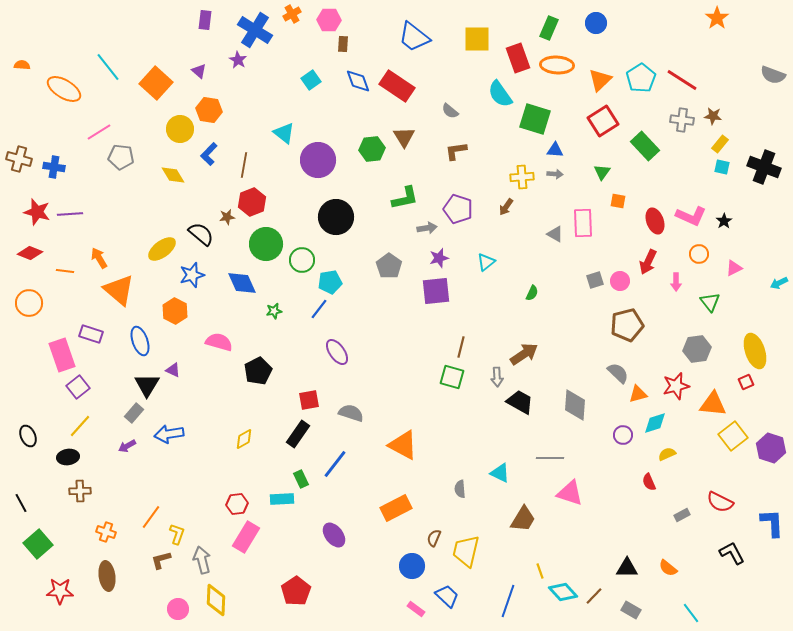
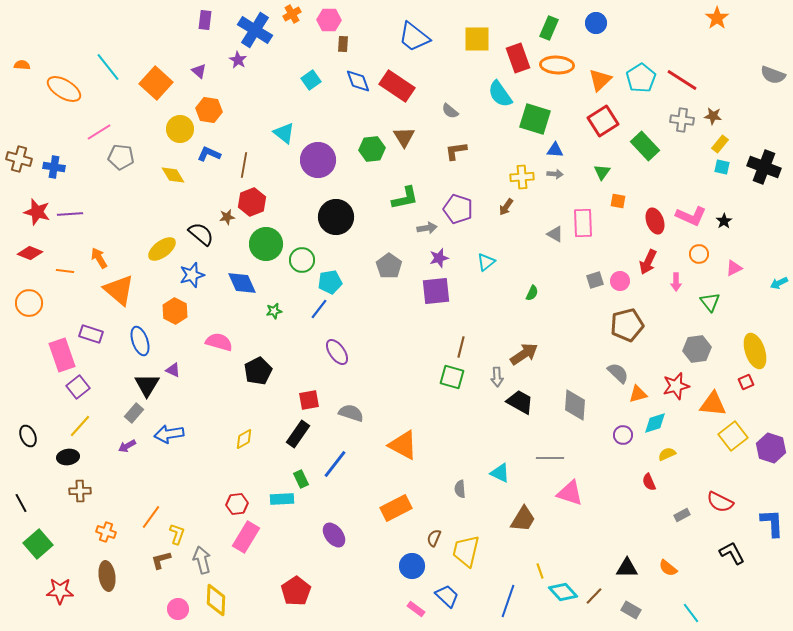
blue L-shape at (209, 154): rotated 70 degrees clockwise
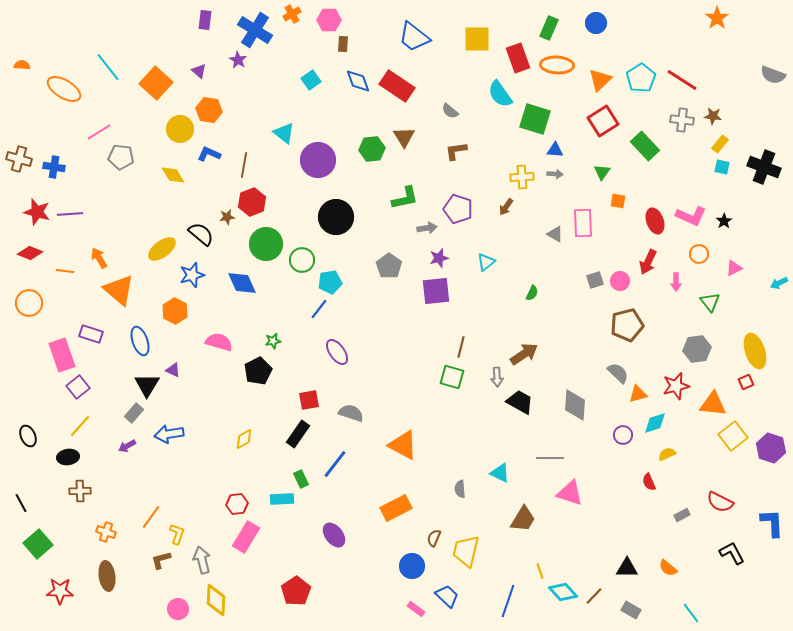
green star at (274, 311): moved 1 px left, 30 px down
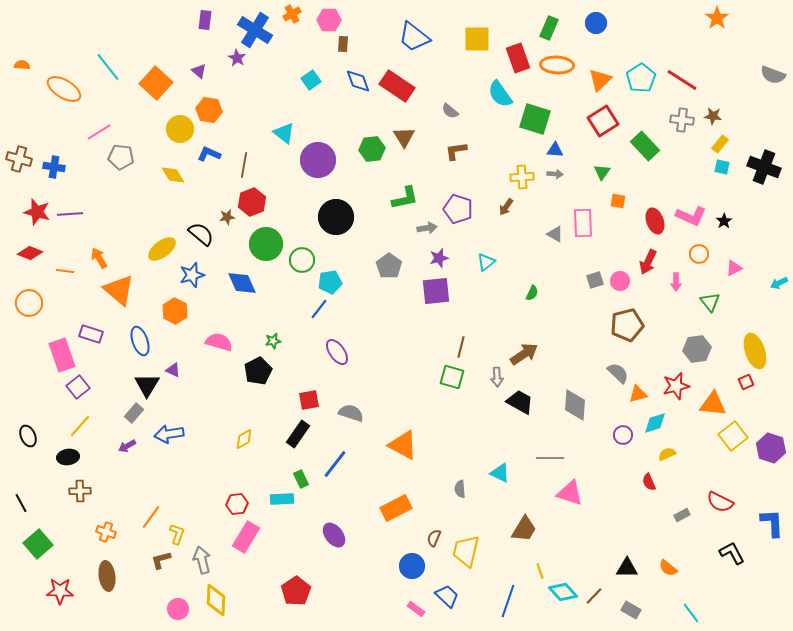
purple star at (238, 60): moved 1 px left, 2 px up
brown trapezoid at (523, 519): moved 1 px right, 10 px down
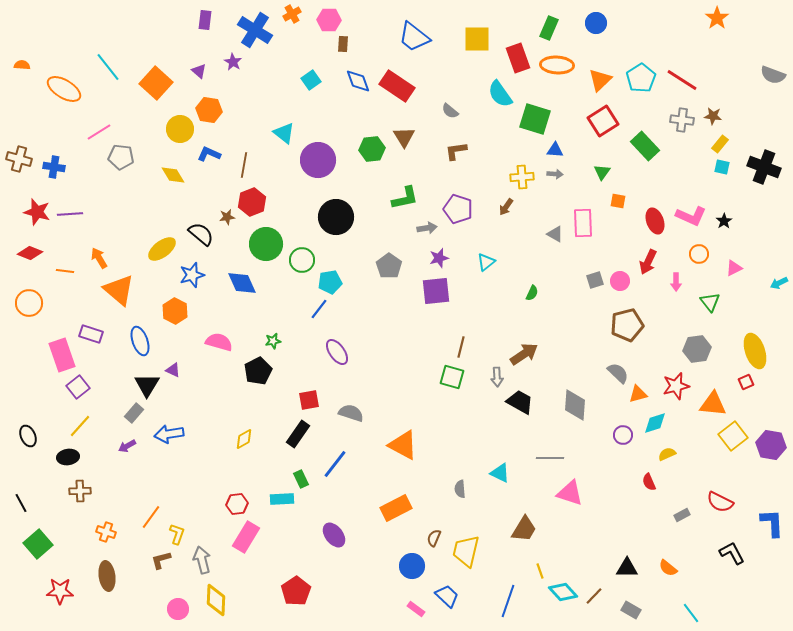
purple star at (237, 58): moved 4 px left, 4 px down
purple hexagon at (771, 448): moved 3 px up; rotated 8 degrees counterclockwise
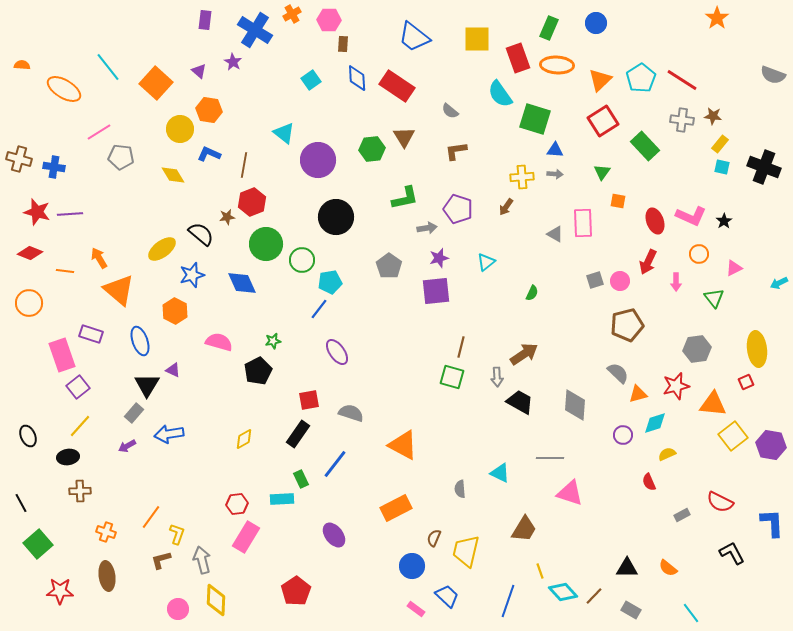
blue diamond at (358, 81): moved 1 px left, 3 px up; rotated 16 degrees clockwise
green triangle at (710, 302): moved 4 px right, 4 px up
yellow ellipse at (755, 351): moved 2 px right, 2 px up; rotated 12 degrees clockwise
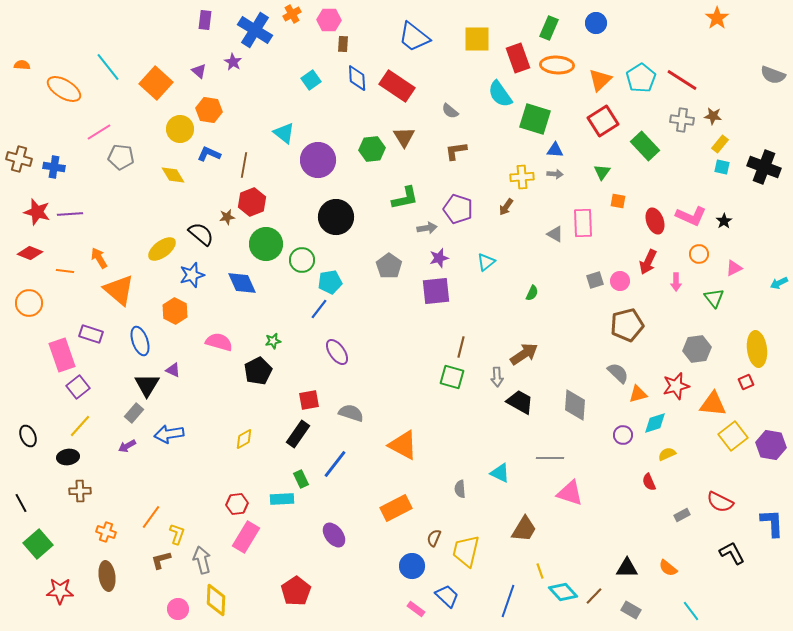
cyan line at (691, 613): moved 2 px up
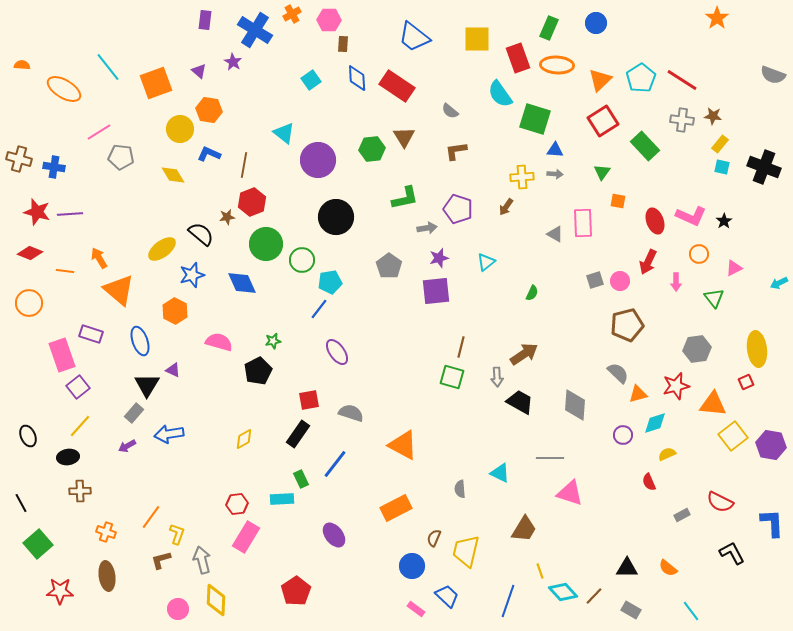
orange square at (156, 83): rotated 28 degrees clockwise
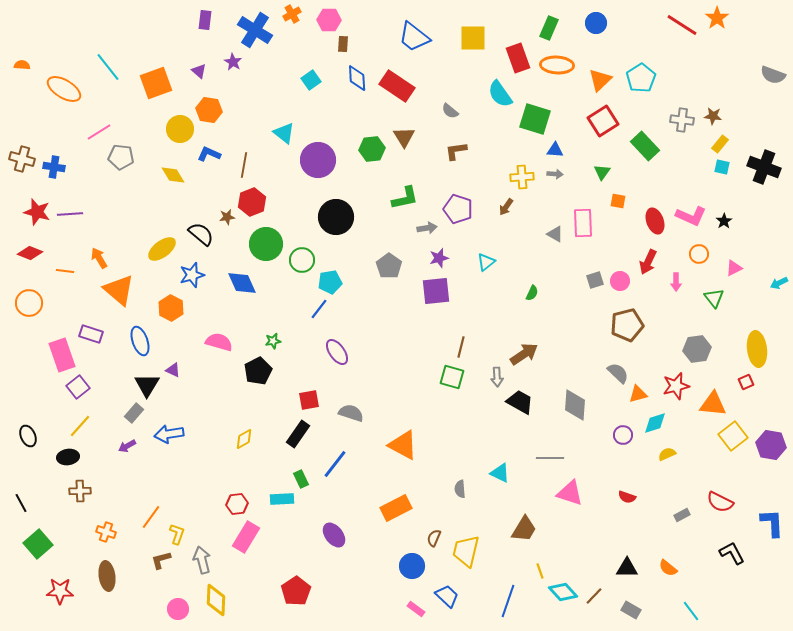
yellow square at (477, 39): moved 4 px left, 1 px up
red line at (682, 80): moved 55 px up
brown cross at (19, 159): moved 3 px right
orange hexagon at (175, 311): moved 4 px left, 3 px up
red semicircle at (649, 482): moved 22 px left, 15 px down; rotated 48 degrees counterclockwise
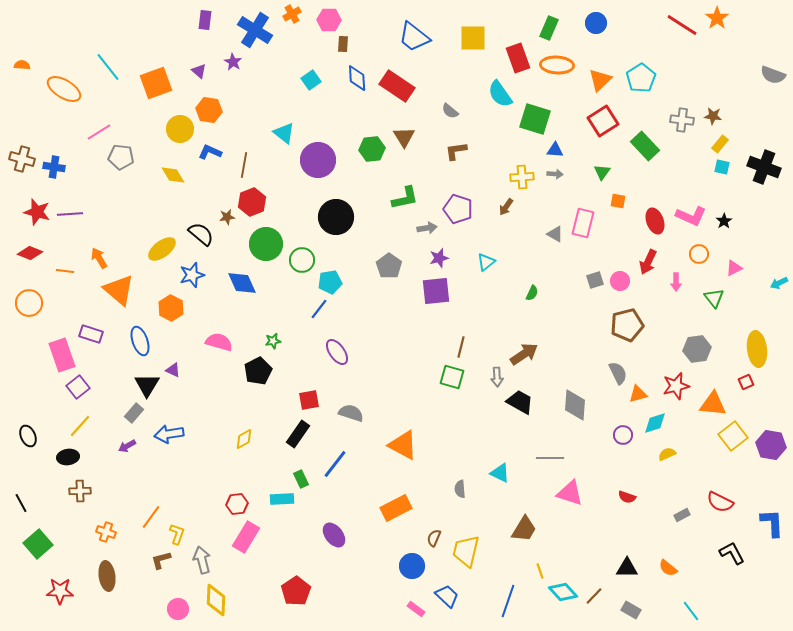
blue L-shape at (209, 154): moved 1 px right, 2 px up
pink rectangle at (583, 223): rotated 16 degrees clockwise
gray semicircle at (618, 373): rotated 20 degrees clockwise
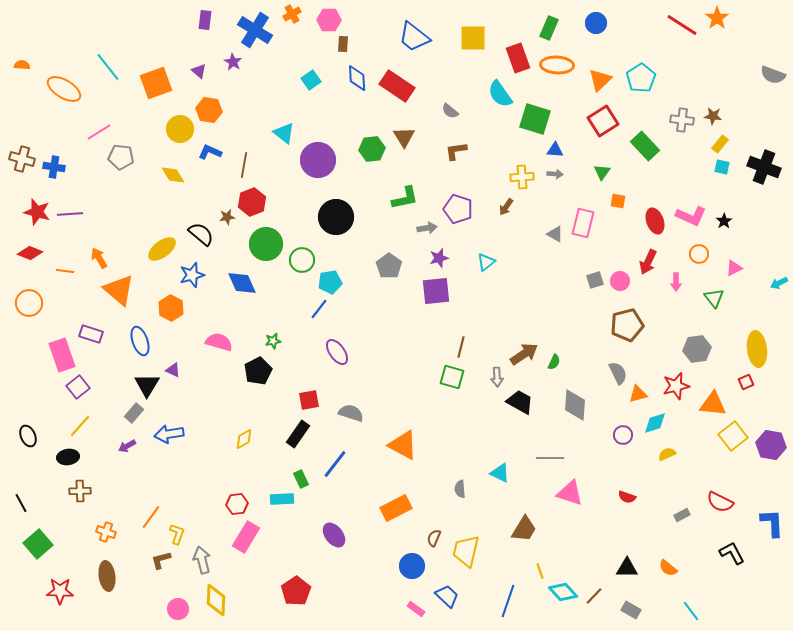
green semicircle at (532, 293): moved 22 px right, 69 px down
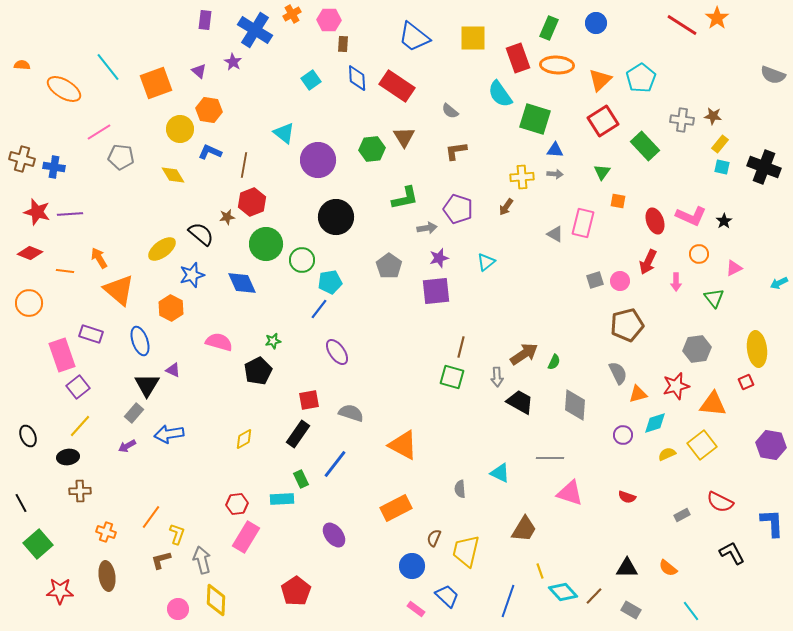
yellow square at (733, 436): moved 31 px left, 9 px down
